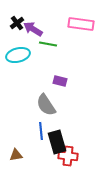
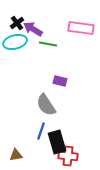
pink rectangle: moved 4 px down
cyan ellipse: moved 3 px left, 13 px up
blue line: rotated 24 degrees clockwise
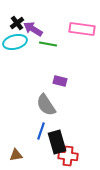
pink rectangle: moved 1 px right, 1 px down
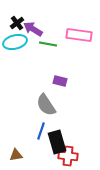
pink rectangle: moved 3 px left, 6 px down
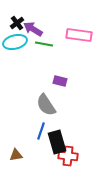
green line: moved 4 px left
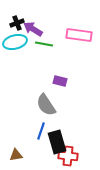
black cross: rotated 16 degrees clockwise
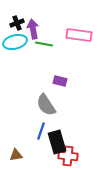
purple arrow: rotated 48 degrees clockwise
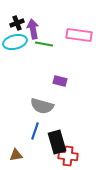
gray semicircle: moved 4 px left, 1 px down; rotated 40 degrees counterclockwise
blue line: moved 6 px left
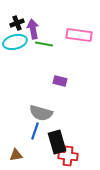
gray semicircle: moved 1 px left, 7 px down
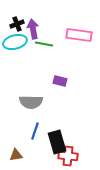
black cross: moved 1 px down
gray semicircle: moved 10 px left, 11 px up; rotated 15 degrees counterclockwise
